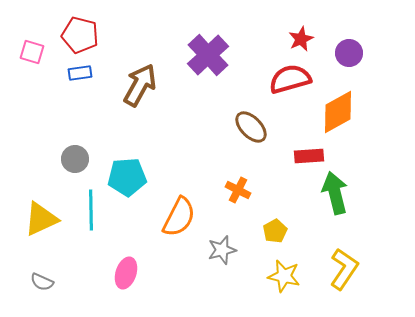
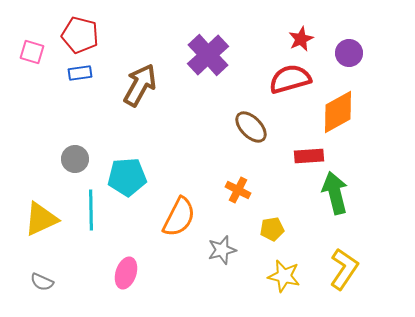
yellow pentagon: moved 3 px left, 2 px up; rotated 20 degrees clockwise
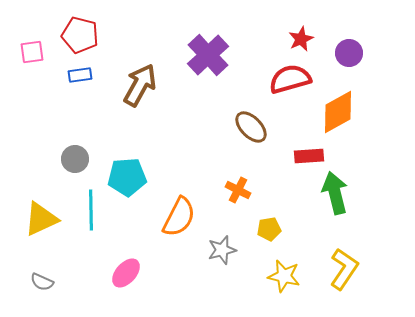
pink square: rotated 25 degrees counterclockwise
blue rectangle: moved 2 px down
yellow pentagon: moved 3 px left
pink ellipse: rotated 24 degrees clockwise
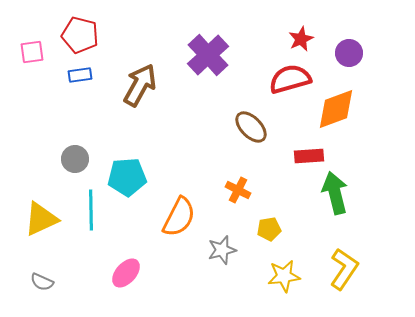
orange diamond: moved 2 px left, 3 px up; rotated 9 degrees clockwise
yellow star: rotated 20 degrees counterclockwise
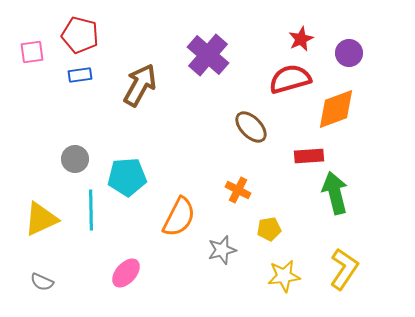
purple cross: rotated 6 degrees counterclockwise
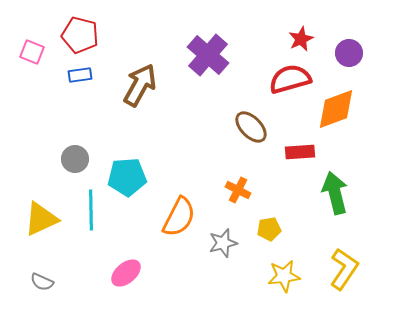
pink square: rotated 30 degrees clockwise
red rectangle: moved 9 px left, 4 px up
gray star: moved 1 px right, 7 px up
pink ellipse: rotated 8 degrees clockwise
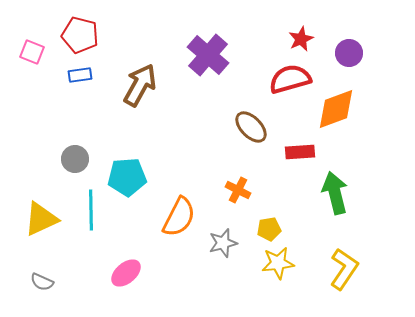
yellow star: moved 6 px left, 13 px up
